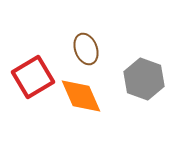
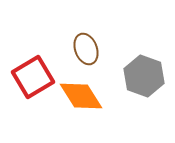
gray hexagon: moved 3 px up
orange diamond: rotated 9 degrees counterclockwise
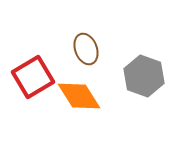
orange diamond: moved 2 px left
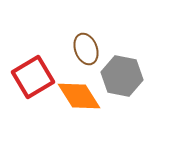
gray hexagon: moved 22 px left; rotated 9 degrees counterclockwise
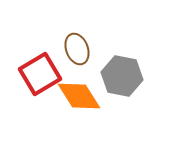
brown ellipse: moved 9 px left
red square: moved 7 px right, 3 px up
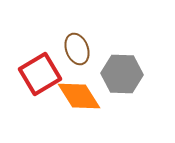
gray hexagon: moved 2 px up; rotated 9 degrees counterclockwise
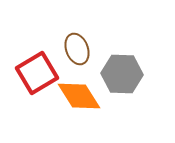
red square: moved 3 px left, 1 px up
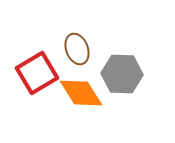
orange diamond: moved 2 px right, 3 px up
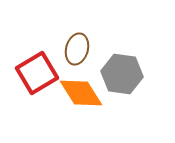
brown ellipse: rotated 36 degrees clockwise
gray hexagon: rotated 6 degrees clockwise
